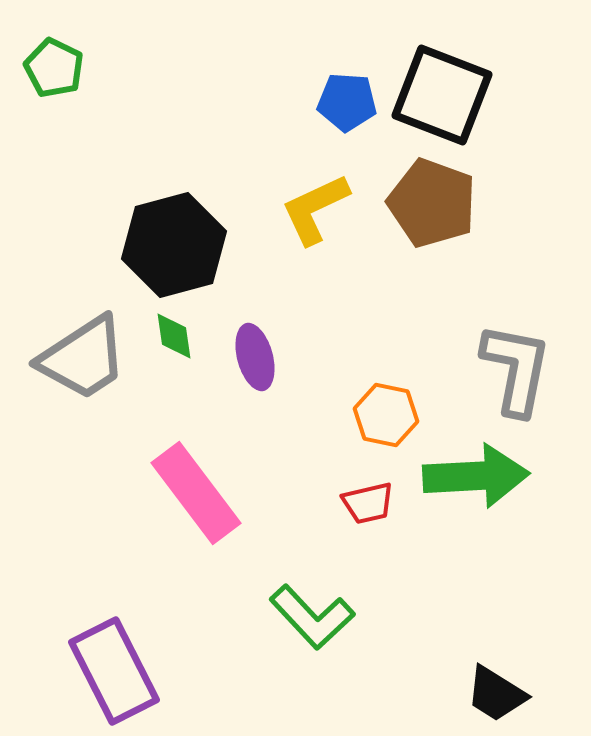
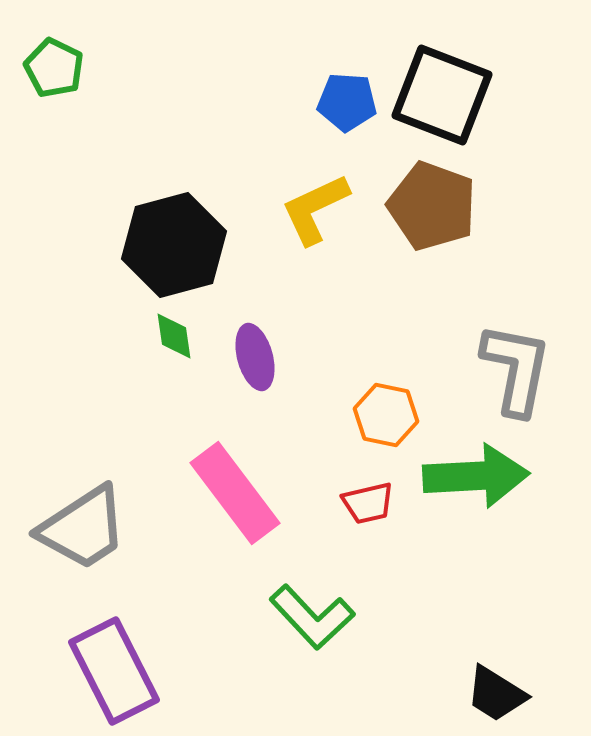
brown pentagon: moved 3 px down
gray trapezoid: moved 170 px down
pink rectangle: moved 39 px right
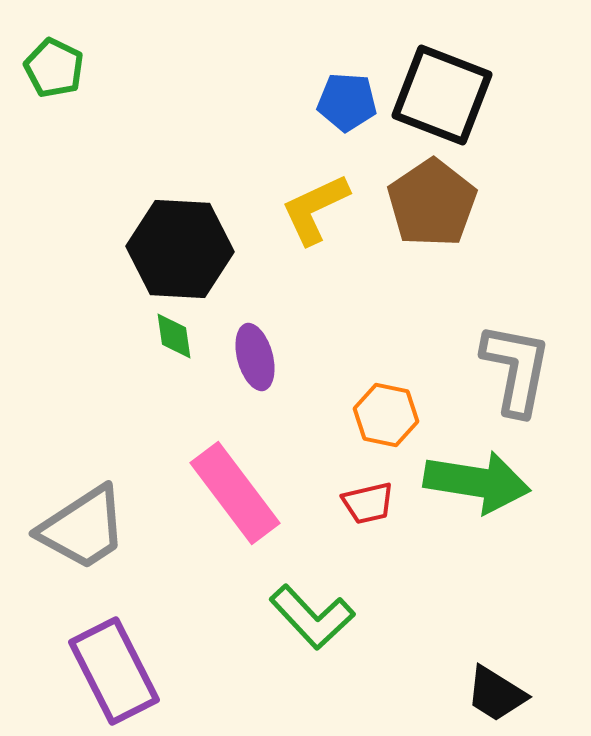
brown pentagon: moved 3 px up; rotated 18 degrees clockwise
black hexagon: moved 6 px right, 4 px down; rotated 18 degrees clockwise
green arrow: moved 1 px right, 6 px down; rotated 12 degrees clockwise
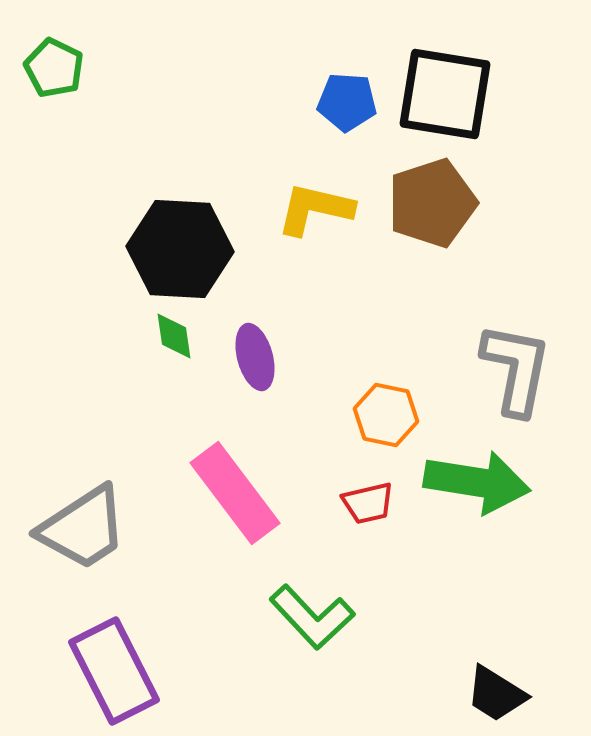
black square: moved 3 px right, 1 px up; rotated 12 degrees counterclockwise
brown pentagon: rotated 16 degrees clockwise
yellow L-shape: rotated 38 degrees clockwise
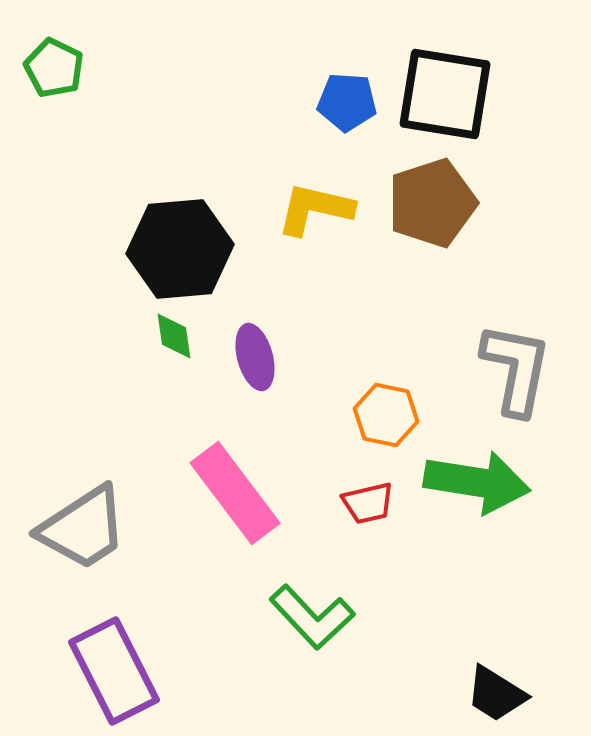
black hexagon: rotated 8 degrees counterclockwise
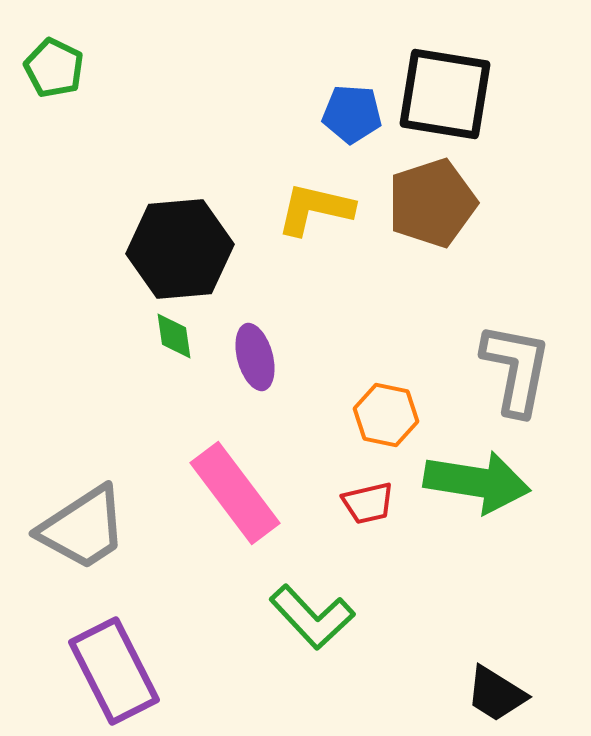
blue pentagon: moved 5 px right, 12 px down
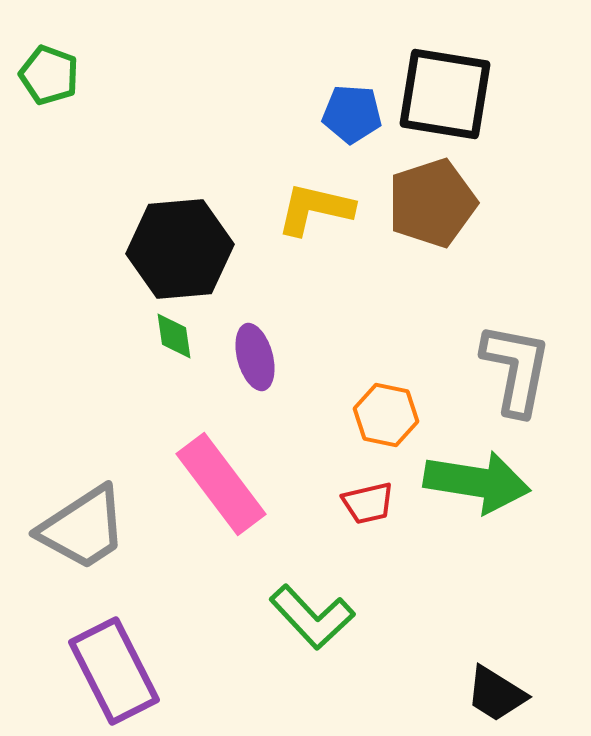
green pentagon: moved 5 px left, 7 px down; rotated 6 degrees counterclockwise
pink rectangle: moved 14 px left, 9 px up
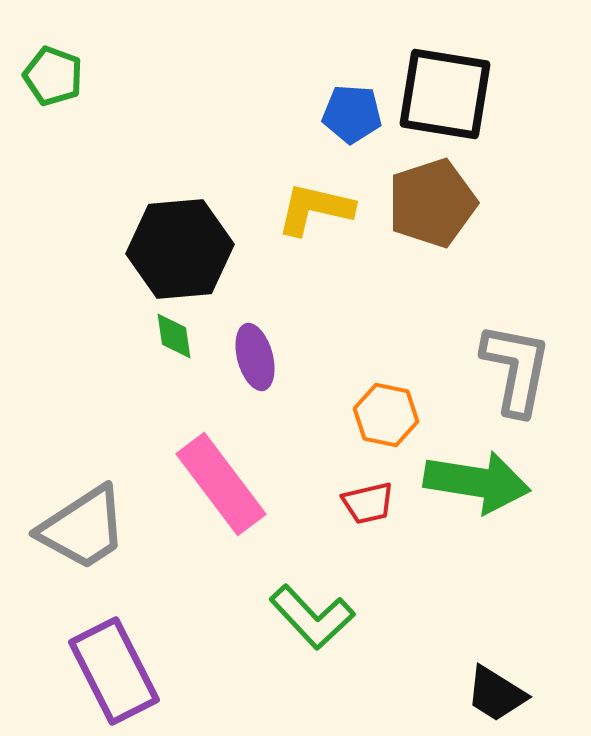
green pentagon: moved 4 px right, 1 px down
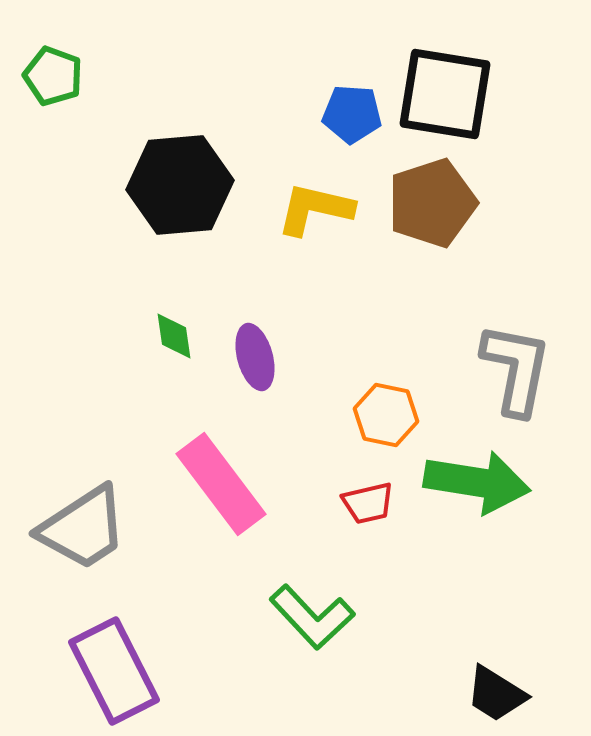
black hexagon: moved 64 px up
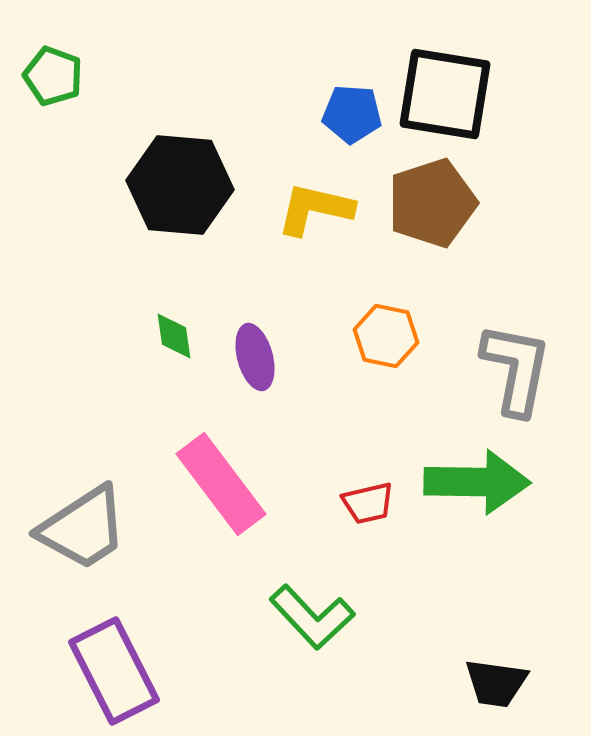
black hexagon: rotated 10 degrees clockwise
orange hexagon: moved 79 px up
green arrow: rotated 8 degrees counterclockwise
black trapezoid: moved 11 px up; rotated 24 degrees counterclockwise
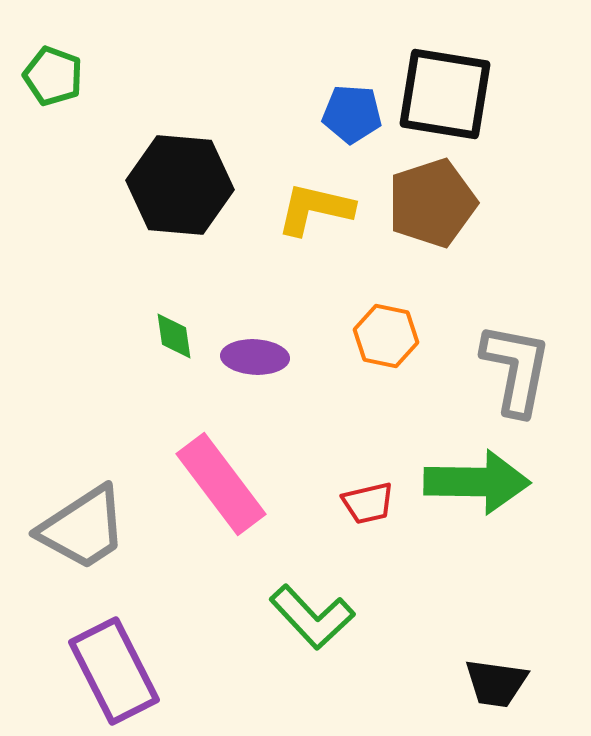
purple ellipse: rotated 72 degrees counterclockwise
